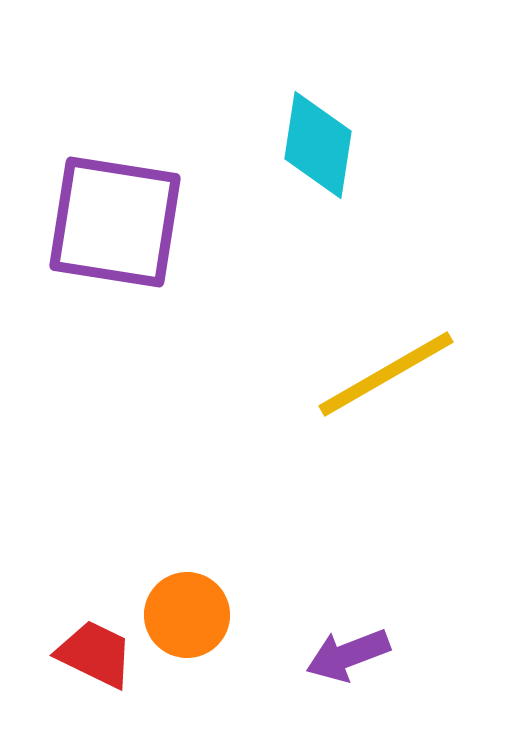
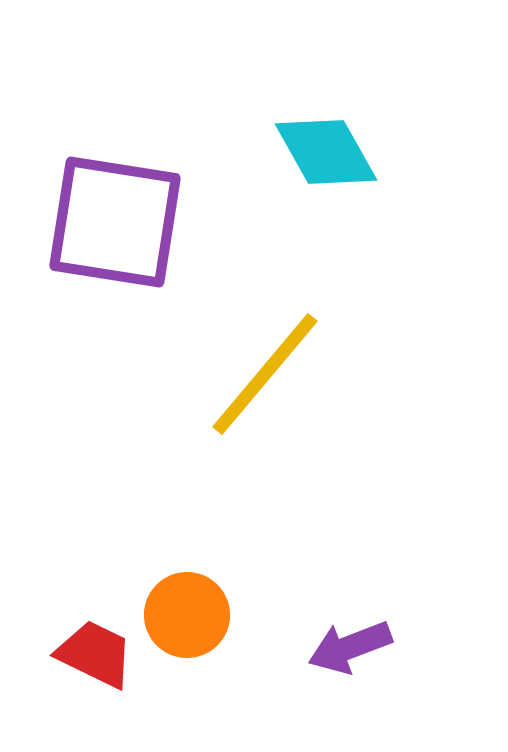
cyan diamond: moved 8 px right, 7 px down; rotated 38 degrees counterclockwise
yellow line: moved 121 px left; rotated 20 degrees counterclockwise
purple arrow: moved 2 px right, 8 px up
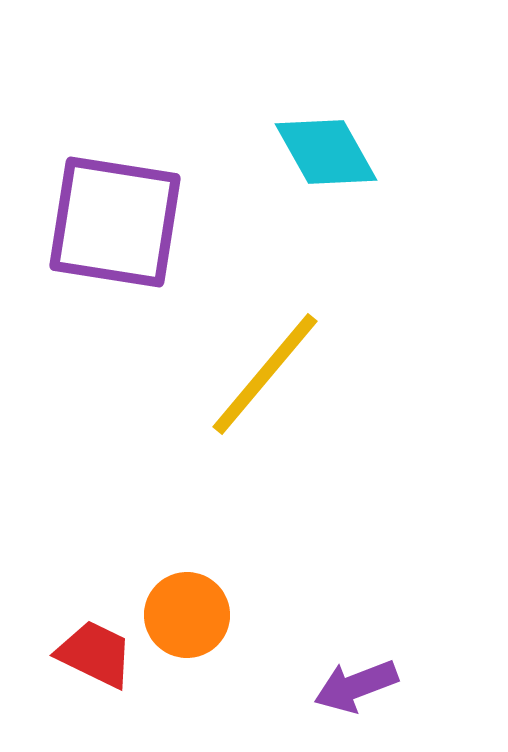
purple arrow: moved 6 px right, 39 px down
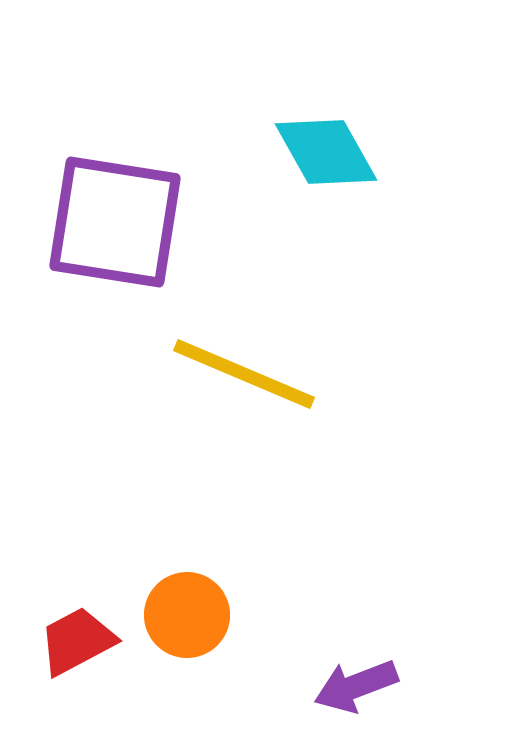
yellow line: moved 21 px left; rotated 73 degrees clockwise
red trapezoid: moved 18 px left, 13 px up; rotated 54 degrees counterclockwise
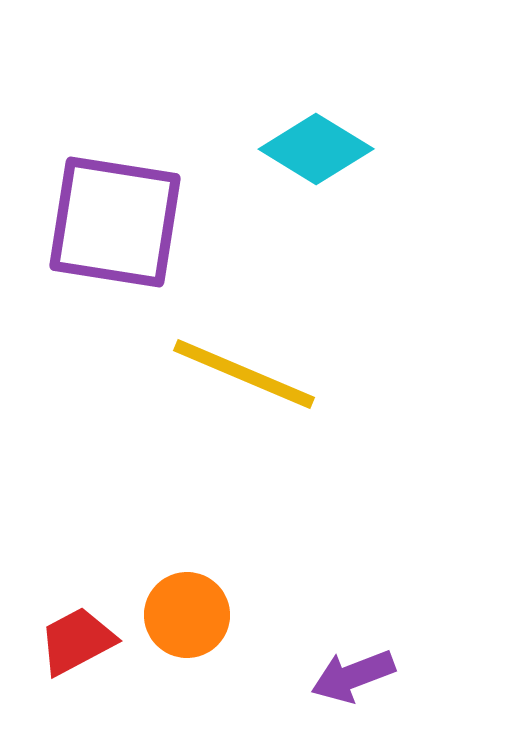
cyan diamond: moved 10 px left, 3 px up; rotated 29 degrees counterclockwise
purple arrow: moved 3 px left, 10 px up
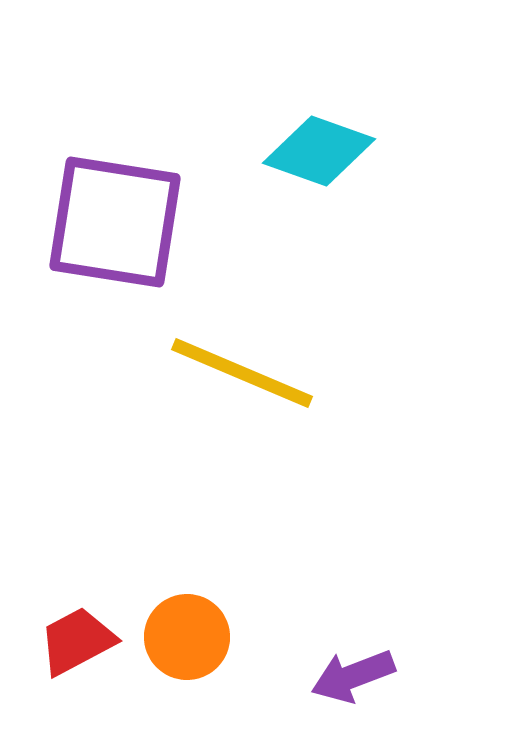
cyan diamond: moved 3 px right, 2 px down; rotated 12 degrees counterclockwise
yellow line: moved 2 px left, 1 px up
orange circle: moved 22 px down
